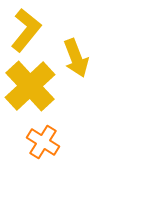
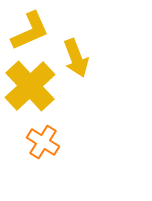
yellow L-shape: moved 4 px right, 1 px down; rotated 27 degrees clockwise
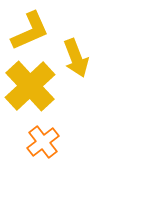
orange cross: rotated 20 degrees clockwise
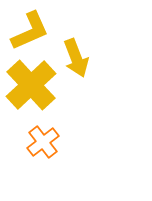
yellow cross: moved 1 px right, 1 px up
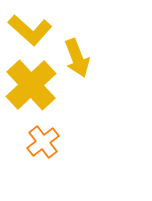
yellow L-shape: moved 1 px up; rotated 66 degrees clockwise
yellow arrow: moved 1 px right
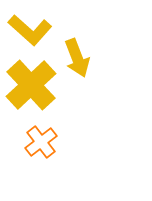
orange cross: moved 2 px left
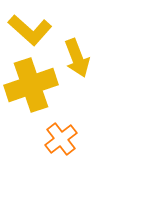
yellow cross: rotated 24 degrees clockwise
orange cross: moved 20 px right, 3 px up
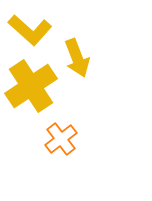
yellow cross: moved 1 px down; rotated 15 degrees counterclockwise
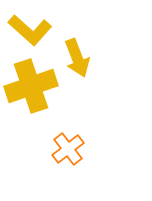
yellow cross: rotated 15 degrees clockwise
orange cross: moved 7 px right, 10 px down
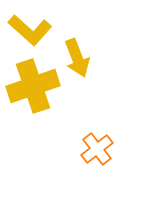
yellow cross: moved 2 px right
orange cross: moved 29 px right
